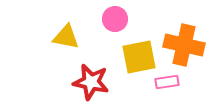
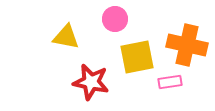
orange cross: moved 3 px right
yellow square: moved 2 px left
pink rectangle: moved 3 px right
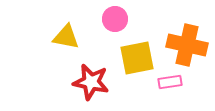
yellow square: moved 1 px down
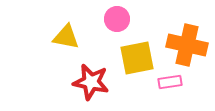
pink circle: moved 2 px right
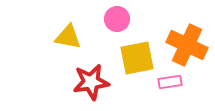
yellow triangle: moved 2 px right
orange cross: rotated 12 degrees clockwise
red star: rotated 21 degrees counterclockwise
